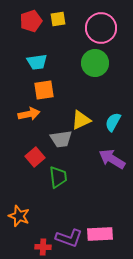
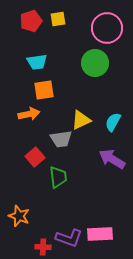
pink circle: moved 6 px right
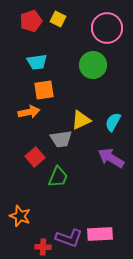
yellow square: rotated 35 degrees clockwise
green circle: moved 2 px left, 2 px down
orange arrow: moved 2 px up
purple arrow: moved 1 px left, 1 px up
green trapezoid: rotated 30 degrees clockwise
orange star: moved 1 px right
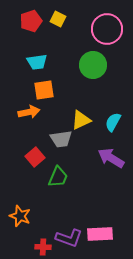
pink circle: moved 1 px down
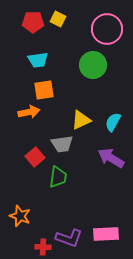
red pentagon: moved 2 px right, 1 px down; rotated 20 degrees clockwise
cyan trapezoid: moved 1 px right, 2 px up
gray trapezoid: moved 1 px right, 5 px down
green trapezoid: rotated 15 degrees counterclockwise
pink rectangle: moved 6 px right
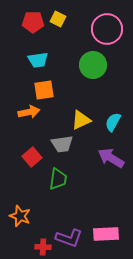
red square: moved 3 px left
green trapezoid: moved 2 px down
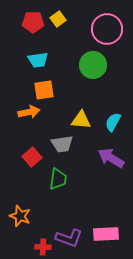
yellow square: rotated 28 degrees clockwise
yellow triangle: rotated 30 degrees clockwise
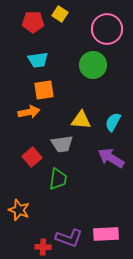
yellow square: moved 2 px right, 5 px up; rotated 21 degrees counterclockwise
orange star: moved 1 px left, 6 px up
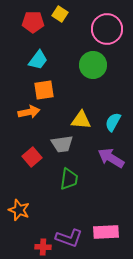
cyan trapezoid: rotated 45 degrees counterclockwise
green trapezoid: moved 11 px right
pink rectangle: moved 2 px up
